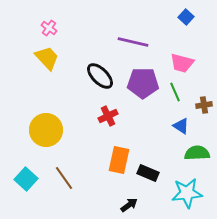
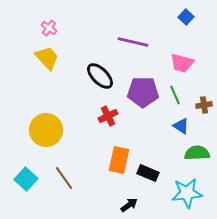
purple pentagon: moved 9 px down
green line: moved 3 px down
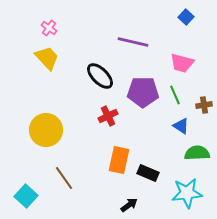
cyan square: moved 17 px down
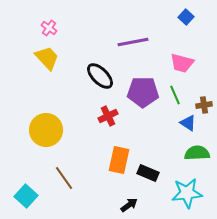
purple line: rotated 24 degrees counterclockwise
blue triangle: moved 7 px right, 3 px up
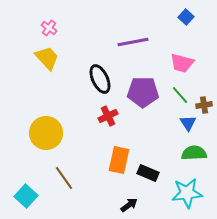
black ellipse: moved 3 px down; rotated 20 degrees clockwise
green line: moved 5 px right; rotated 18 degrees counterclockwise
blue triangle: rotated 24 degrees clockwise
yellow circle: moved 3 px down
green semicircle: moved 3 px left
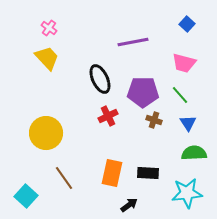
blue square: moved 1 px right, 7 px down
pink trapezoid: moved 2 px right
brown cross: moved 50 px left, 15 px down; rotated 28 degrees clockwise
orange rectangle: moved 7 px left, 13 px down
black rectangle: rotated 20 degrees counterclockwise
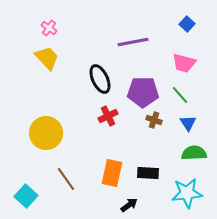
brown line: moved 2 px right, 1 px down
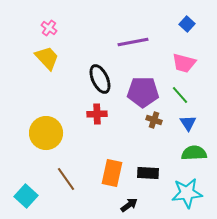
red cross: moved 11 px left, 2 px up; rotated 24 degrees clockwise
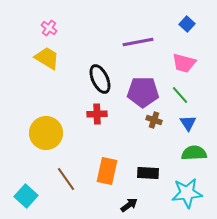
purple line: moved 5 px right
yellow trapezoid: rotated 16 degrees counterclockwise
orange rectangle: moved 5 px left, 2 px up
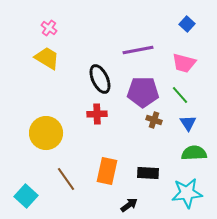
purple line: moved 8 px down
